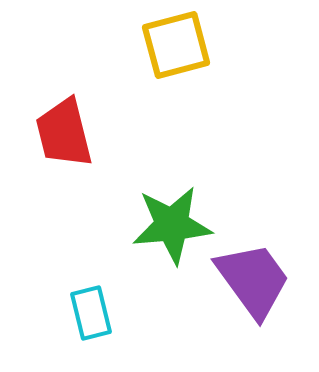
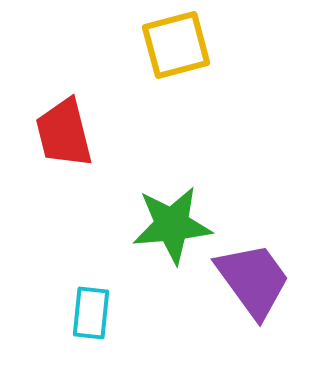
cyan rectangle: rotated 20 degrees clockwise
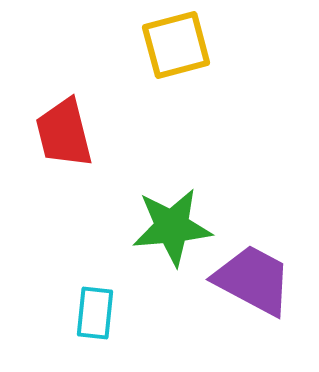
green star: moved 2 px down
purple trapezoid: rotated 26 degrees counterclockwise
cyan rectangle: moved 4 px right
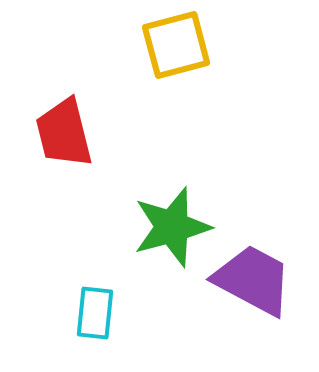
green star: rotated 10 degrees counterclockwise
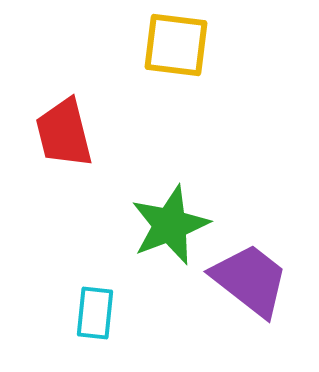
yellow square: rotated 22 degrees clockwise
green star: moved 2 px left, 2 px up; rotated 6 degrees counterclockwise
purple trapezoid: moved 3 px left; rotated 10 degrees clockwise
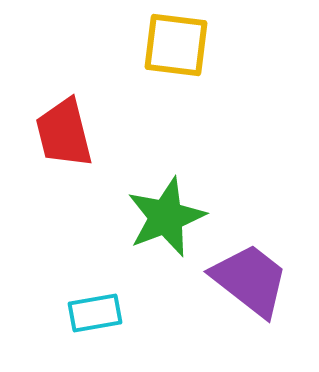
green star: moved 4 px left, 8 px up
cyan rectangle: rotated 74 degrees clockwise
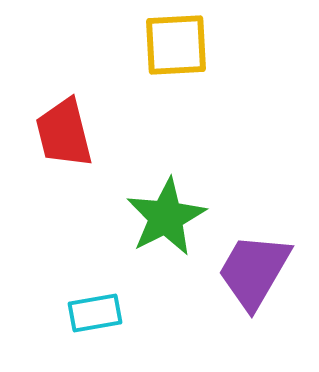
yellow square: rotated 10 degrees counterclockwise
green star: rotated 6 degrees counterclockwise
purple trapezoid: moved 4 px right, 9 px up; rotated 98 degrees counterclockwise
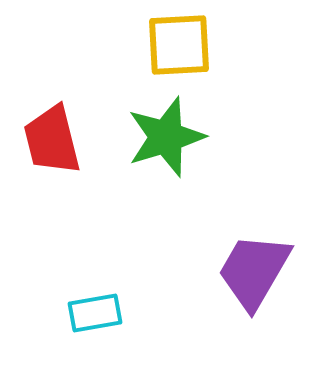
yellow square: moved 3 px right
red trapezoid: moved 12 px left, 7 px down
green star: moved 80 px up; rotated 10 degrees clockwise
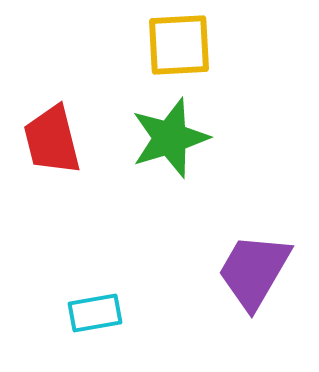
green star: moved 4 px right, 1 px down
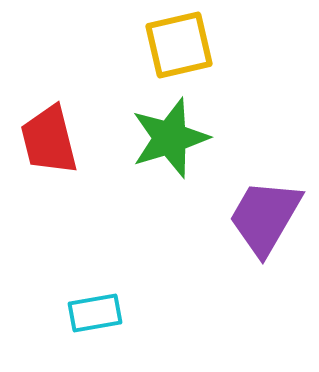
yellow square: rotated 10 degrees counterclockwise
red trapezoid: moved 3 px left
purple trapezoid: moved 11 px right, 54 px up
